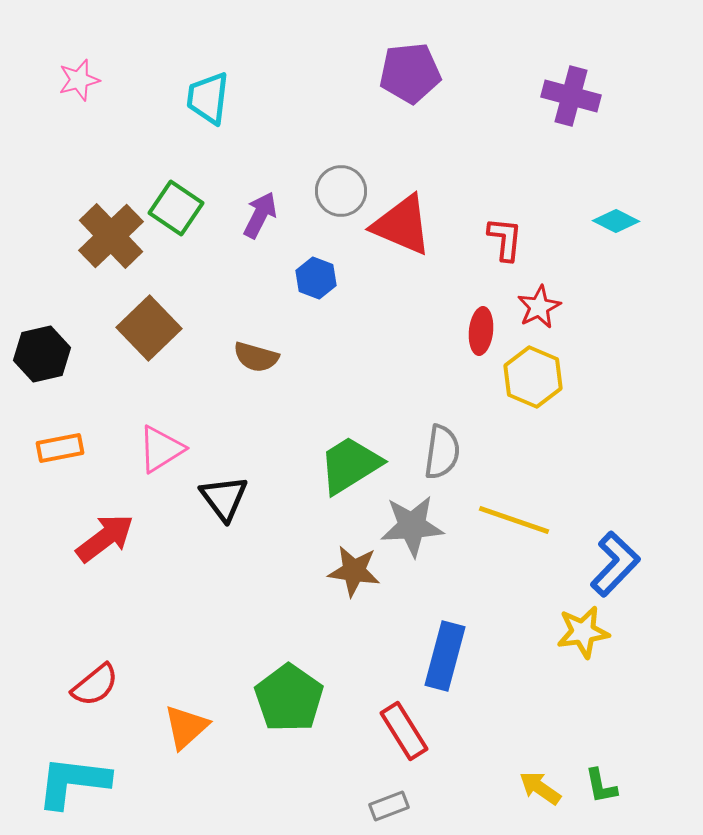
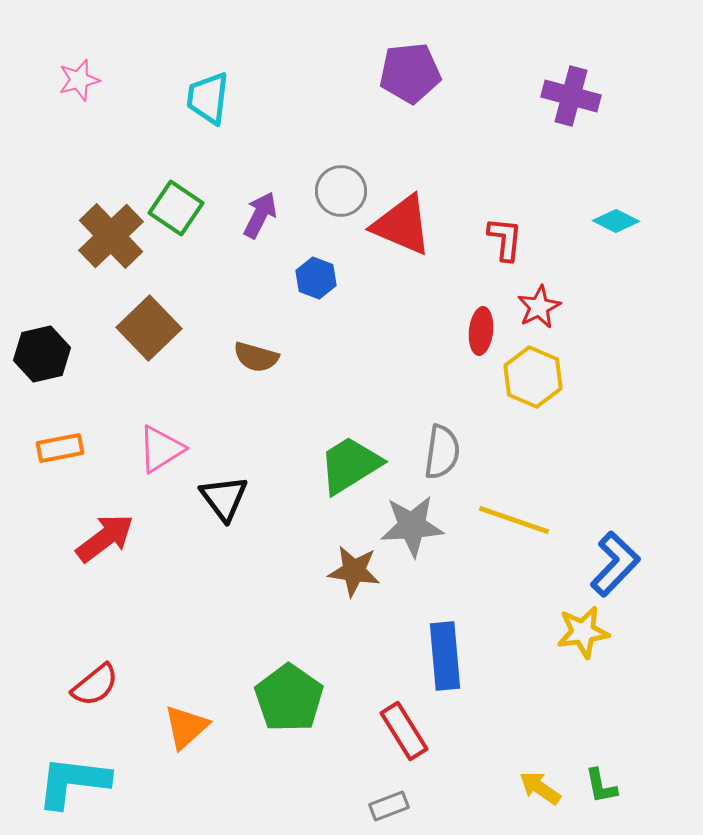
blue rectangle: rotated 20 degrees counterclockwise
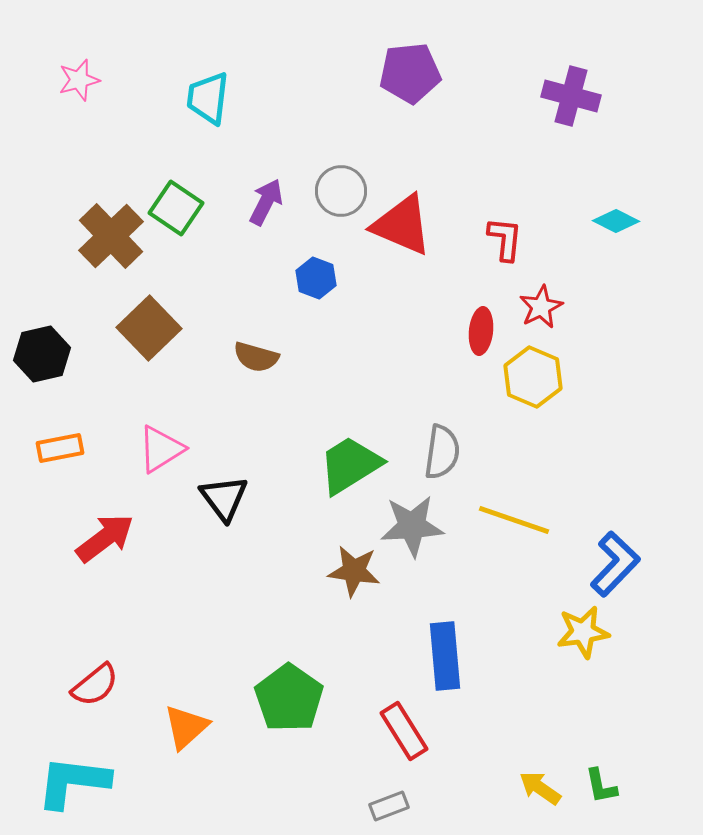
purple arrow: moved 6 px right, 13 px up
red star: moved 2 px right
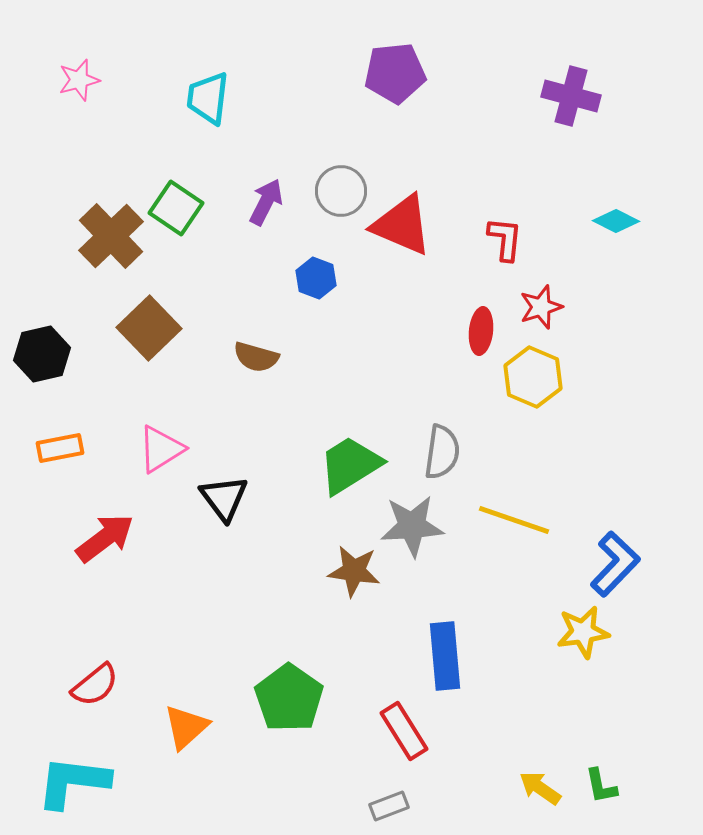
purple pentagon: moved 15 px left
red star: rotated 9 degrees clockwise
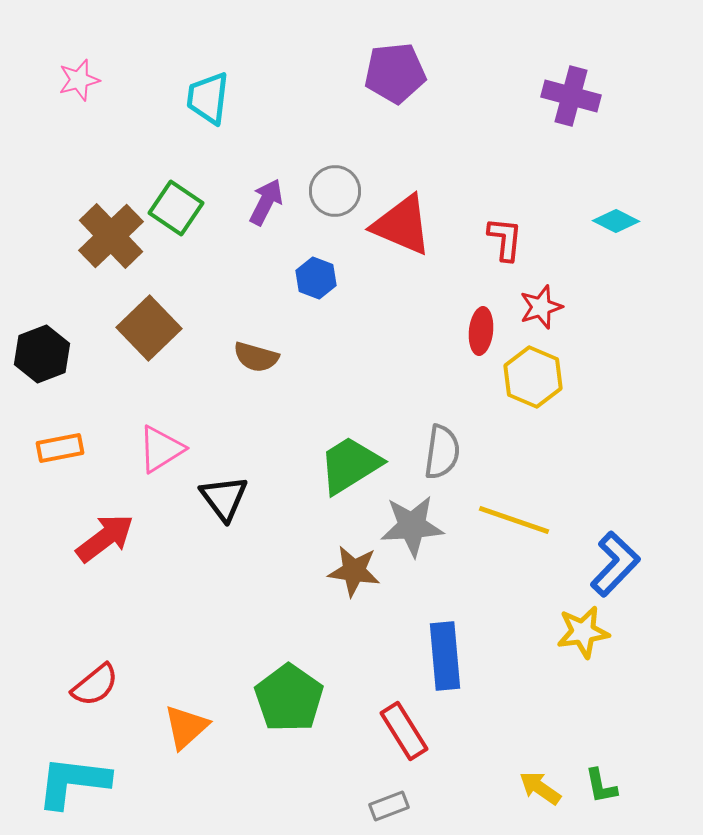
gray circle: moved 6 px left
black hexagon: rotated 8 degrees counterclockwise
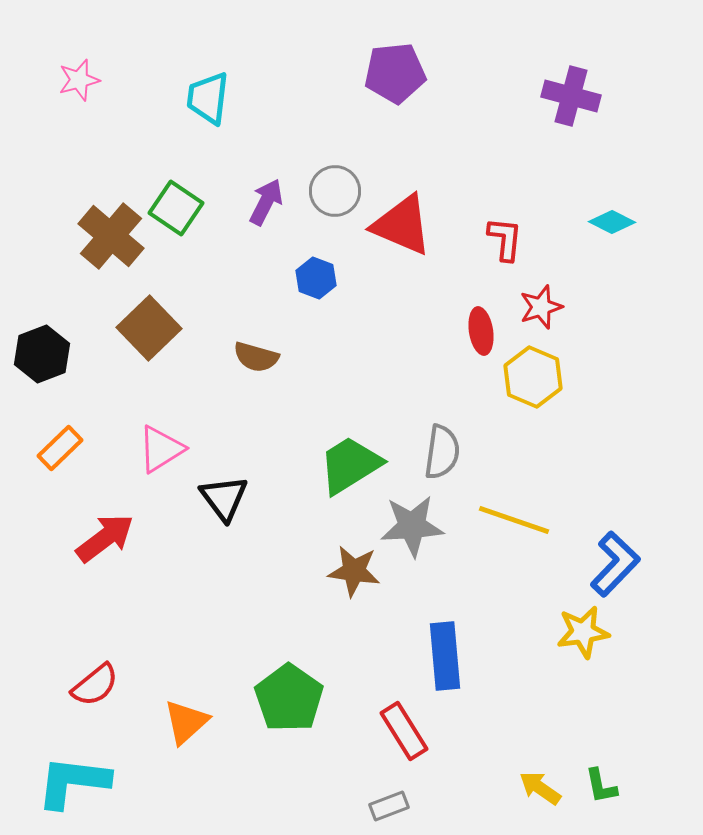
cyan diamond: moved 4 px left, 1 px down
brown cross: rotated 6 degrees counterclockwise
red ellipse: rotated 15 degrees counterclockwise
orange rectangle: rotated 33 degrees counterclockwise
orange triangle: moved 5 px up
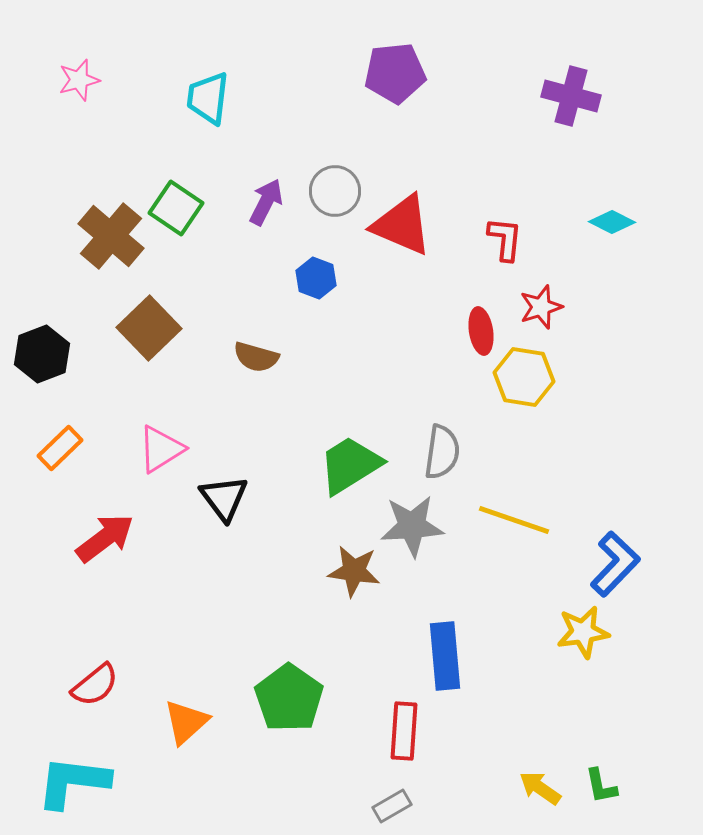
yellow hexagon: moved 9 px left; rotated 14 degrees counterclockwise
red rectangle: rotated 36 degrees clockwise
gray rectangle: moved 3 px right; rotated 9 degrees counterclockwise
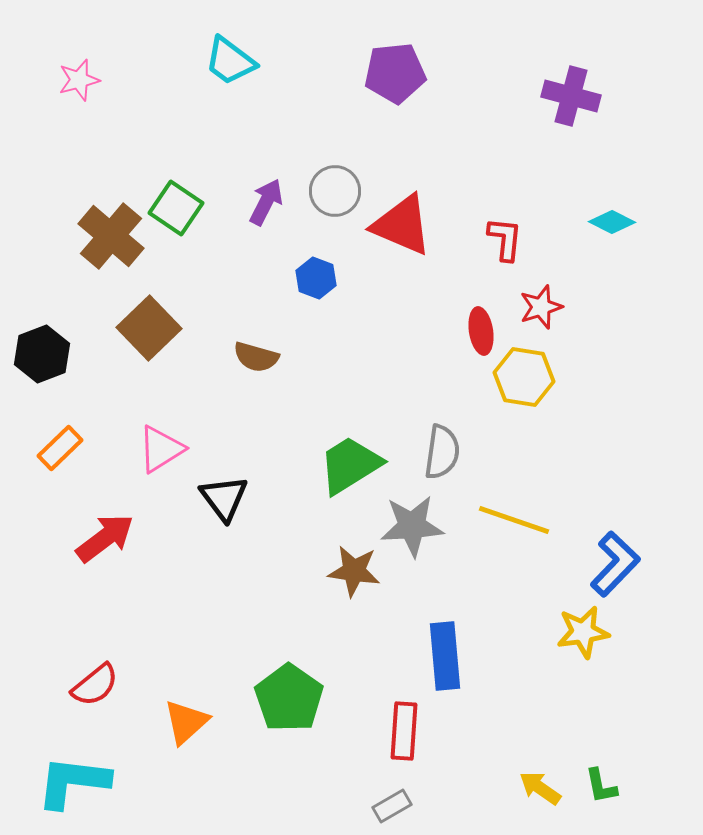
cyan trapezoid: moved 22 px right, 37 px up; rotated 60 degrees counterclockwise
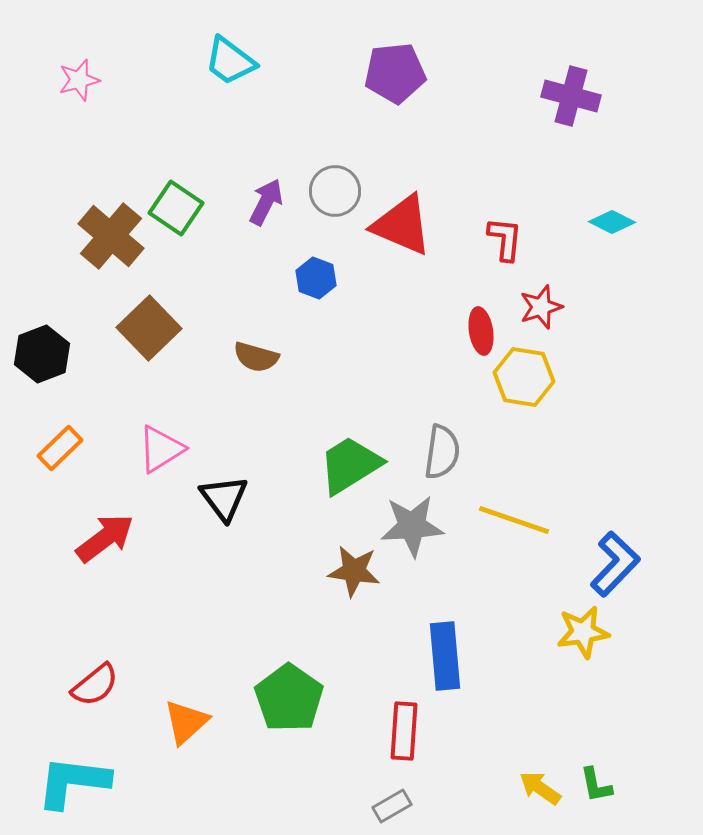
green L-shape: moved 5 px left, 1 px up
